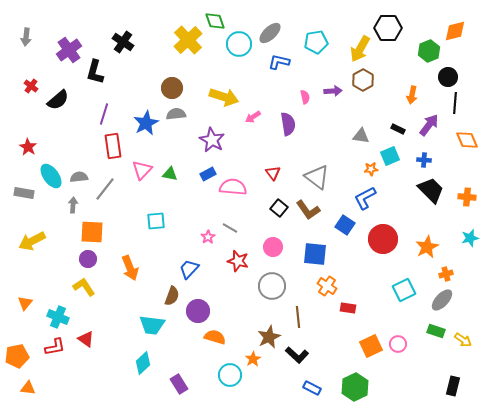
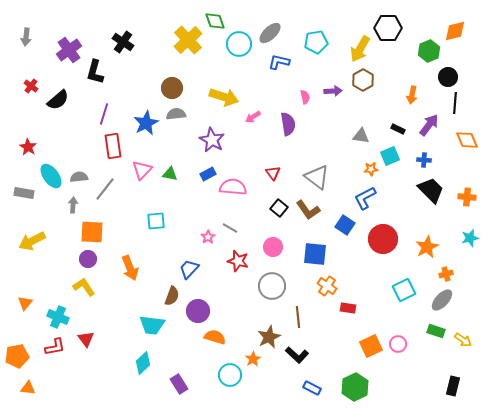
red triangle at (86, 339): rotated 18 degrees clockwise
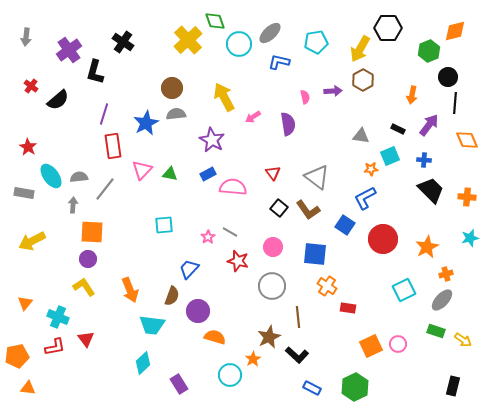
yellow arrow at (224, 97): rotated 136 degrees counterclockwise
cyan square at (156, 221): moved 8 px right, 4 px down
gray line at (230, 228): moved 4 px down
orange arrow at (130, 268): moved 22 px down
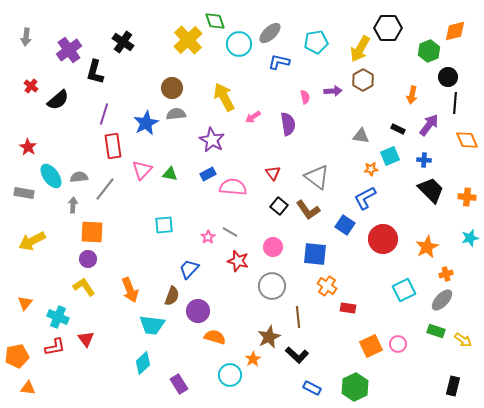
black square at (279, 208): moved 2 px up
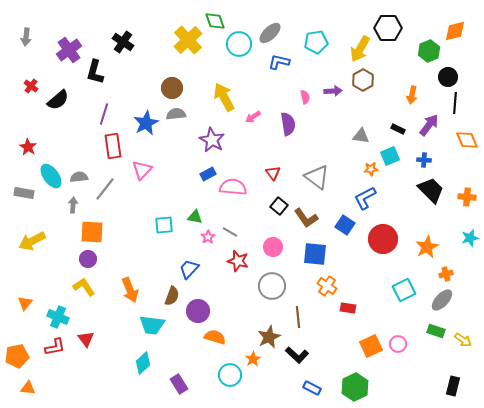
green triangle at (170, 174): moved 25 px right, 43 px down
brown L-shape at (308, 210): moved 2 px left, 8 px down
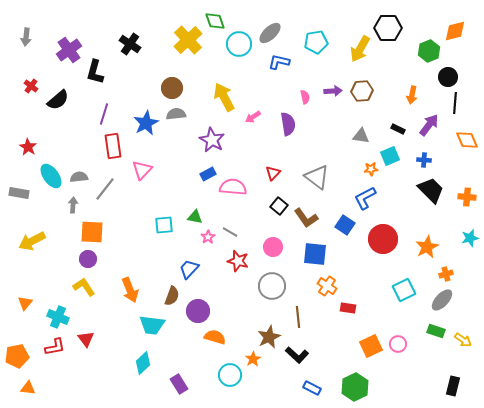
black cross at (123, 42): moved 7 px right, 2 px down
brown hexagon at (363, 80): moved 1 px left, 11 px down; rotated 25 degrees clockwise
red triangle at (273, 173): rotated 21 degrees clockwise
gray rectangle at (24, 193): moved 5 px left
